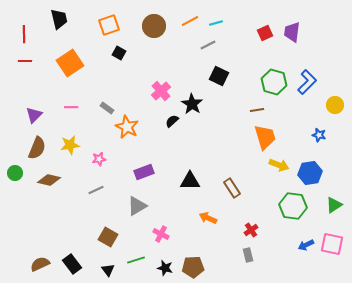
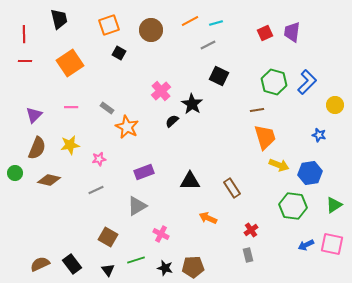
brown circle at (154, 26): moved 3 px left, 4 px down
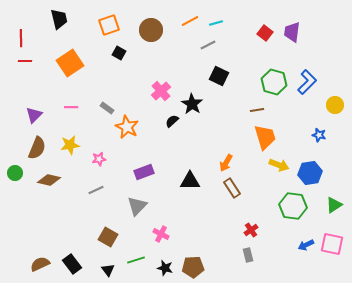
red square at (265, 33): rotated 28 degrees counterclockwise
red line at (24, 34): moved 3 px left, 4 px down
gray triangle at (137, 206): rotated 15 degrees counterclockwise
orange arrow at (208, 218): moved 18 px right, 55 px up; rotated 84 degrees counterclockwise
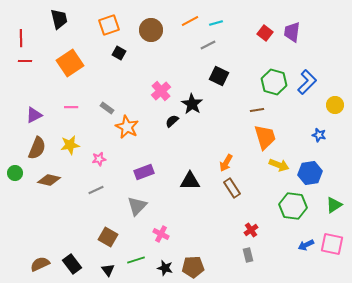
purple triangle at (34, 115): rotated 18 degrees clockwise
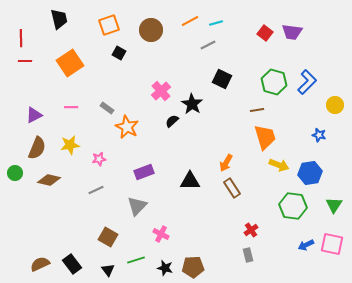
purple trapezoid at (292, 32): rotated 90 degrees counterclockwise
black square at (219, 76): moved 3 px right, 3 px down
green triangle at (334, 205): rotated 24 degrees counterclockwise
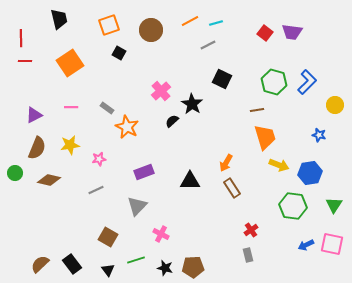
brown semicircle at (40, 264): rotated 18 degrees counterclockwise
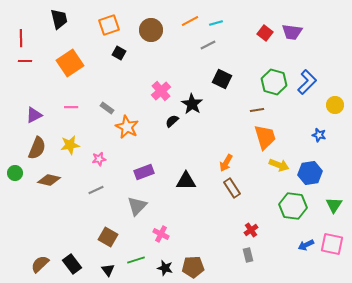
black triangle at (190, 181): moved 4 px left
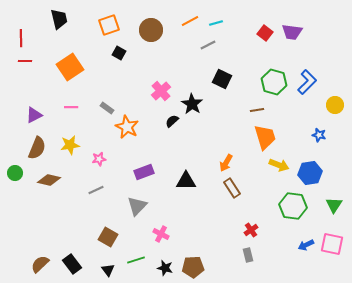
orange square at (70, 63): moved 4 px down
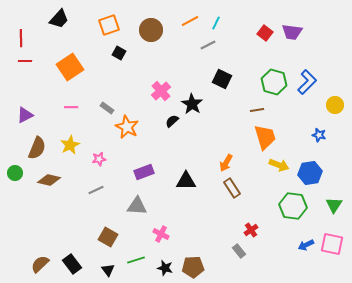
black trapezoid at (59, 19): rotated 55 degrees clockwise
cyan line at (216, 23): rotated 48 degrees counterclockwise
purple triangle at (34, 115): moved 9 px left
yellow star at (70, 145): rotated 18 degrees counterclockwise
gray triangle at (137, 206): rotated 50 degrees clockwise
gray rectangle at (248, 255): moved 9 px left, 4 px up; rotated 24 degrees counterclockwise
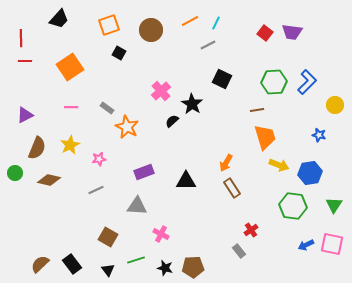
green hexagon at (274, 82): rotated 20 degrees counterclockwise
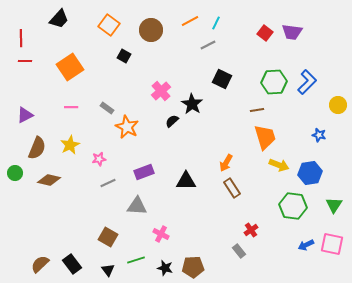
orange square at (109, 25): rotated 35 degrees counterclockwise
black square at (119, 53): moved 5 px right, 3 px down
yellow circle at (335, 105): moved 3 px right
gray line at (96, 190): moved 12 px right, 7 px up
